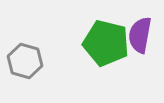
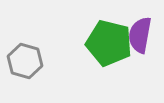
green pentagon: moved 3 px right
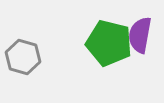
gray hexagon: moved 2 px left, 4 px up
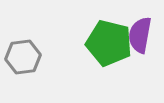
gray hexagon: rotated 24 degrees counterclockwise
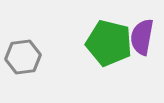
purple semicircle: moved 2 px right, 2 px down
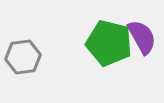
purple semicircle: rotated 141 degrees clockwise
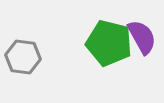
gray hexagon: rotated 16 degrees clockwise
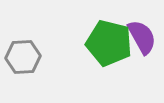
gray hexagon: rotated 12 degrees counterclockwise
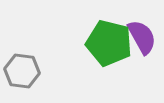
gray hexagon: moved 1 px left, 14 px down; rotated 12 degrees clockwise
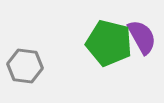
gray hexagon: moved 3 px right, 5 px up
